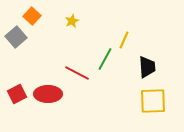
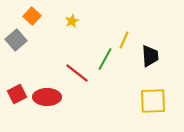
gray square: moved 3 px down
black trapezoid: moved 3 px right, 11 px up
red line: rotated 10 degrees clockwise
red ellipse: moved 1 px left, 3 px down
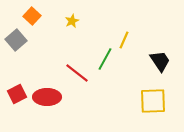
black trapezoid: moved 10 px right, 5 px down; rotated 30 degrees counterclockwise
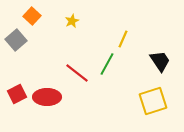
yellow line: moved 1 px left, 1 px up
green line: moved 2 px right, 5 px down
yellow square: rotated 16 degrees counterclockwise
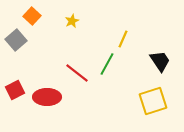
red square: moved 2 px left, 4 px up
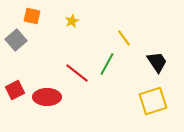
orange square: rotated 30 degrees counterclockwise
yellow line: moved 1 px right, 1 px up; rotated 60 degrees counterclockwise
black trapezoid: moved 3 px left, 1 px down
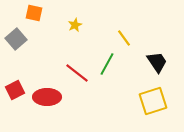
orange square: moved 2 px right, 3 px up
yellow star: moved 3 px right, 4 px down
gray square: moved 1 px up
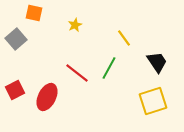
green line: moved 2 px right, 4 px down
red ellipse: rotated 64 degrees counterclockwise
